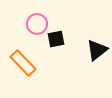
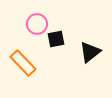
black triangle: moved 7 px left, 2 px down
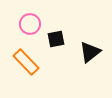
pink circle: moved 7 px left
orange rectangle: moved 3 px right, 1 px up
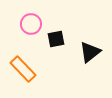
pink circle: moved 1 px right
orange rectangle: moved 3 px left, 7 px down
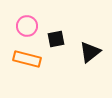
pink circle: moved 4 px left, 2 px down
orange rectangle: moved 4 px right, 10 px up; rotated 32 degrees counterclockwise
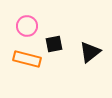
black square: moved 2 px left, 5 px down
